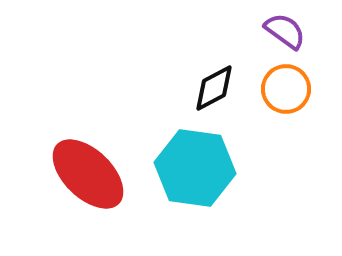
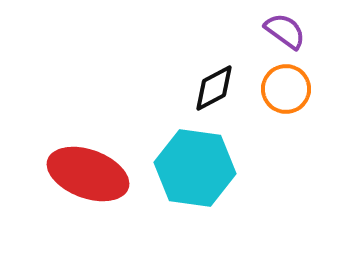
red ellipse: rotated 24 degrees counterclockwise
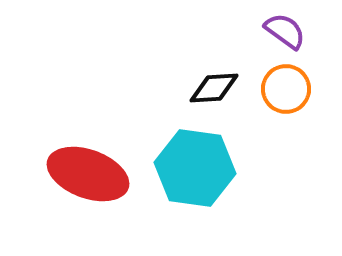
black diamond: rotated 24 degrees clockwise
